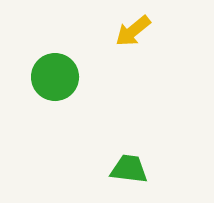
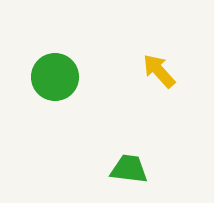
yellow arrow: moved 26 px right, 40 px down; rotated 87 degrees clockwise
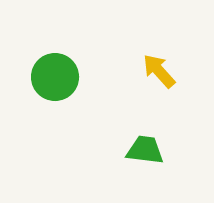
green trapezoid: moved 16 px right, 19 px up
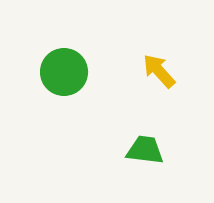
green circle: moved 9 px right, 5 px up
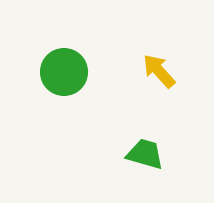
green trapezoid: moved 4 px down; rotated 9 degrees clockwise
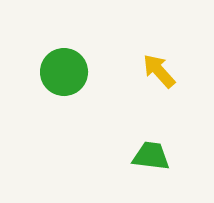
green trapezoid: moved 6 px right, 2 px down; rotated 9 degrees counterclockwise
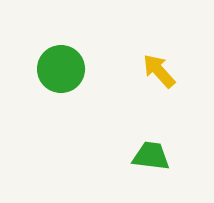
green circle: moved 3 px left, 3 px up
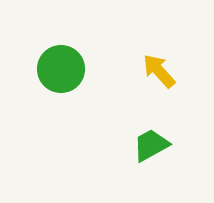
green trapezoid: moved 11 px up; rotated 36 degrees counterclockwise
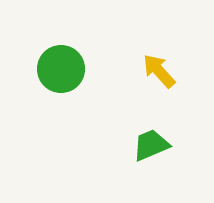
green trapezoid: rotated 6 degrees clockwise
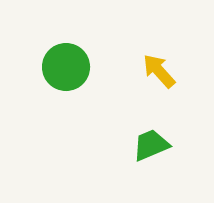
green circle: moved 5 px right, 2 px up
